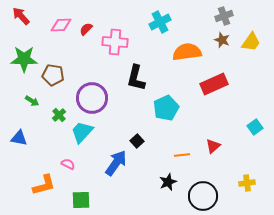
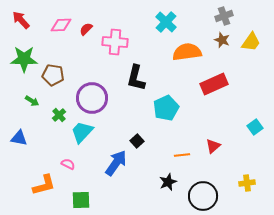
red arrow: moved 4 px down
cyan cross: moved 6 px right; rotated 20 degrees counterclockwise
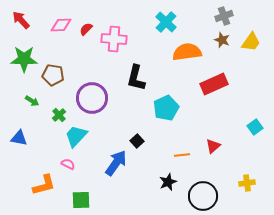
pink cross: moved 1 px left, 3 px up
cyan trapezoid: moved 6 px left, 4 px down
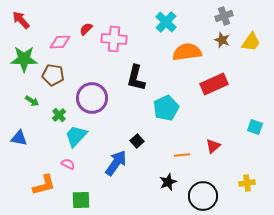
pink diamond: moved 1 px left, 17 px down
cyan square: rotated 35 degrees counterclockwise
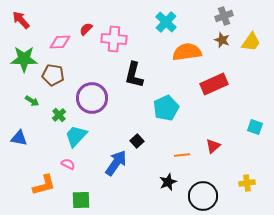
black L-shape: moved 2 px left, 3 px up
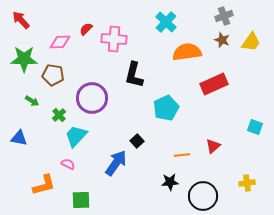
black star: moved 2 px right; rotated 18 degrees clockwise
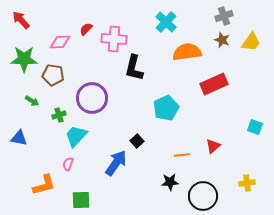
black L-shape: moved 7 px up
green cross: rotated 24 degrees clockwise
pink semicircle: rotated 96 degrees counterclockwise
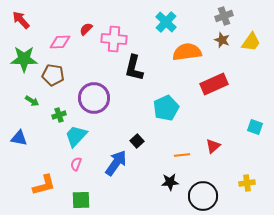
purple circle: moved 2 px right
pink semicircle: moved 8 px right
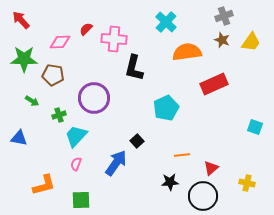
red triangle: moved 2 px left, 22 px down
yellow cross: rotated 21 degrees clockwise
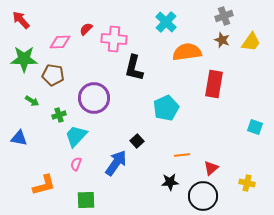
red rectangle: rotated 56 degrees counterclockwise
green square: moved 5 px right
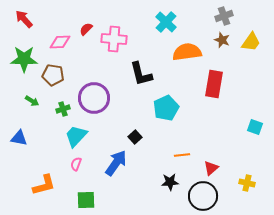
red arrow: moved 3 px right, 1 px up
black L-shape: moved 7 px right, 6 px down; rotated 28 degrees counterclockwise
green cross: moved 4 px right, 6 px up
black square: moved 2 px left, 4 px up
